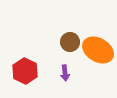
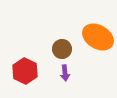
brown circle: moved 8 px left, 7 px down
orange ellipse: moved 13 px up
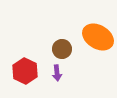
purple arrow: moved 8 px left
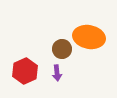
orange ellipse: moved 9 px left; rotated 20 degrees counterclockwise
red hexagon: rotated 10 degrees clockwise
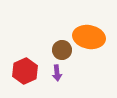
brown circle: moved 1 px down
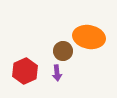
brown circle: moved 1 px right, 1 px down
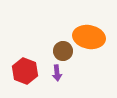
red hexagon: rotated 15 degrees counterclockwise
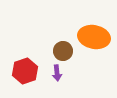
orange ellipse: moved 5 px right
red hexagon: rotated 20 degrees clockwise
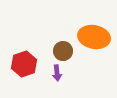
red hexagon: moved 1 px left, 7 px up
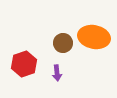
brown circle: moved 8 px up
